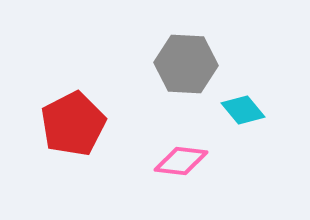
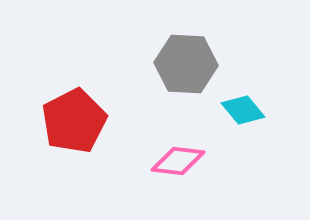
red pentagon: moved 1 px right, 3 px up
pink diamond: moved 3 px left
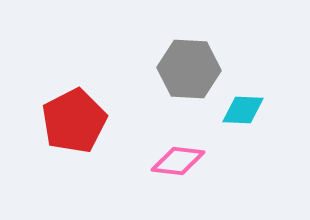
gray hexagon: moved 3 px right, 5 px down
cyan diamond: rotated 48 degrees counterclockwise
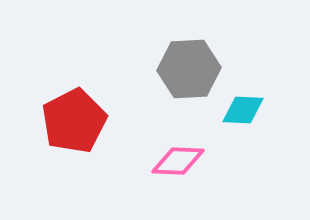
gray hexagon: rotated 6 degrees counterclockwise
pink diamond: rotated 4 degrees counterclockwise
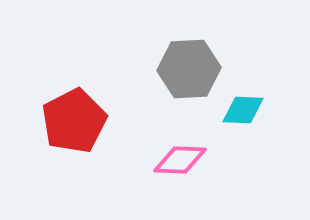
pink diamond: moved 2 px right, 1 px up
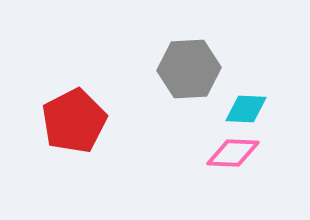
cyan diamond: moved 3 px right, 1 px up
pink diamond: moved 53 px right, 7 px up
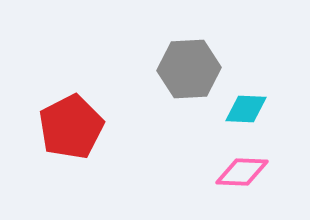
red pentagon: moved 3 px left, 6 px down
pink diamond: moved 9 px right, 19 px down
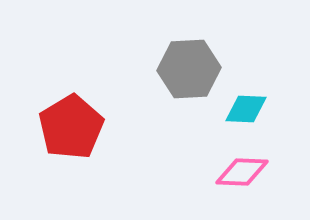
red pentagon: rotated 4 degrees counterclockwise
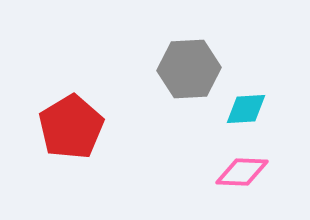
cyan diamond: rotated 6 degrees counterclockwise
